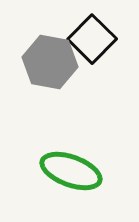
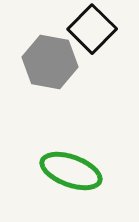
black square: moved 10 px up
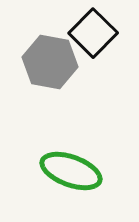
black square: moved 1 px right, 4 px down
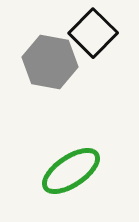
green ellipse: rotated 54 degrees counterclockwise
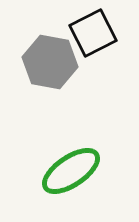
black square: rotated 18 degrees clockwise
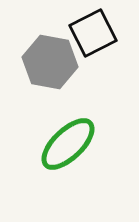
green ellipse: moved 3 px left, 27 px up; rotated 10 degrees counterclockwise
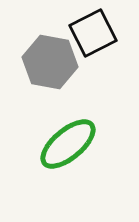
green ellipse: rotated 4 degrees clockwise
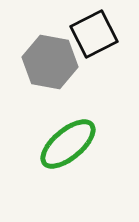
black square: moved 1 px right, 1 px down
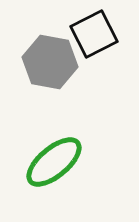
green ellipse: moved 14 px left, 18 px down
